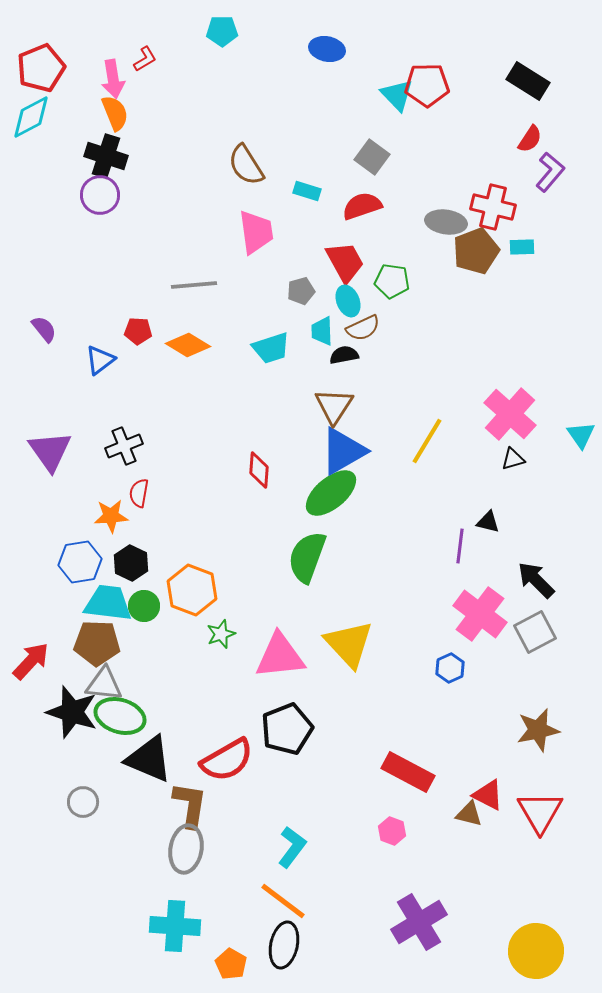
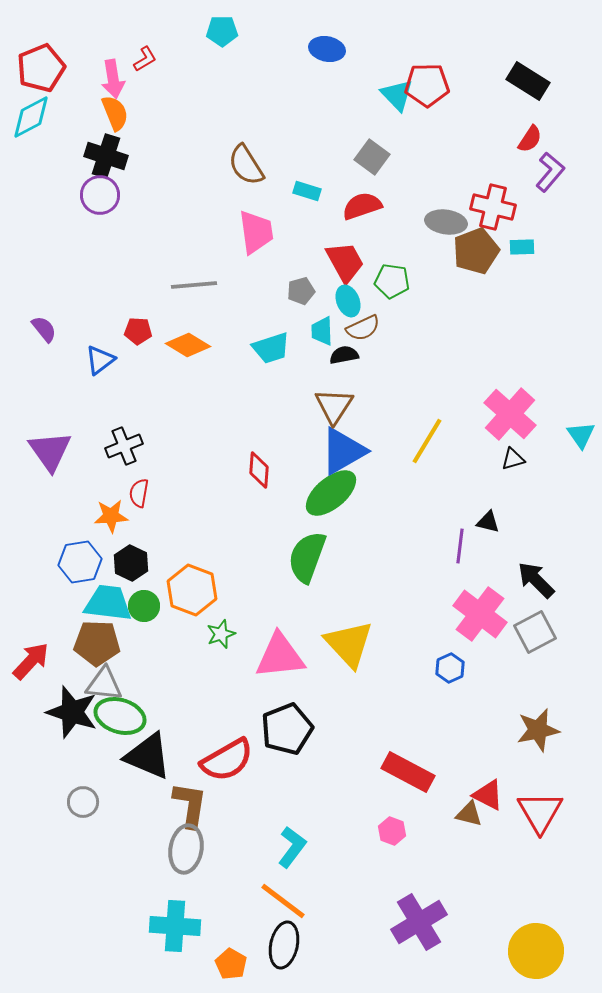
black triangle at (149, 759): moved 1 px left, 3 px up
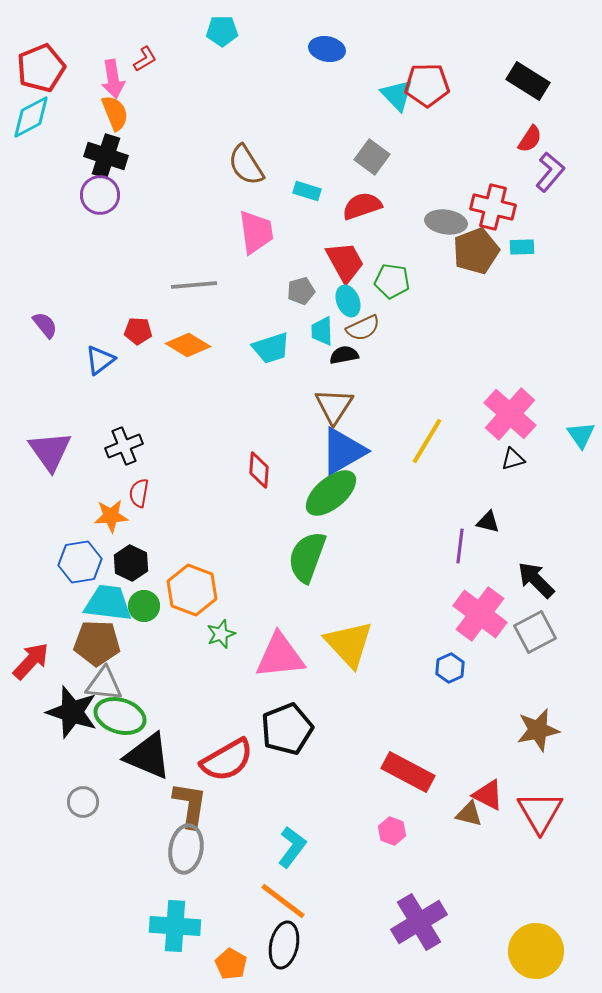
purple semicircle at (44, 329): moved 1 px right, 4 px up
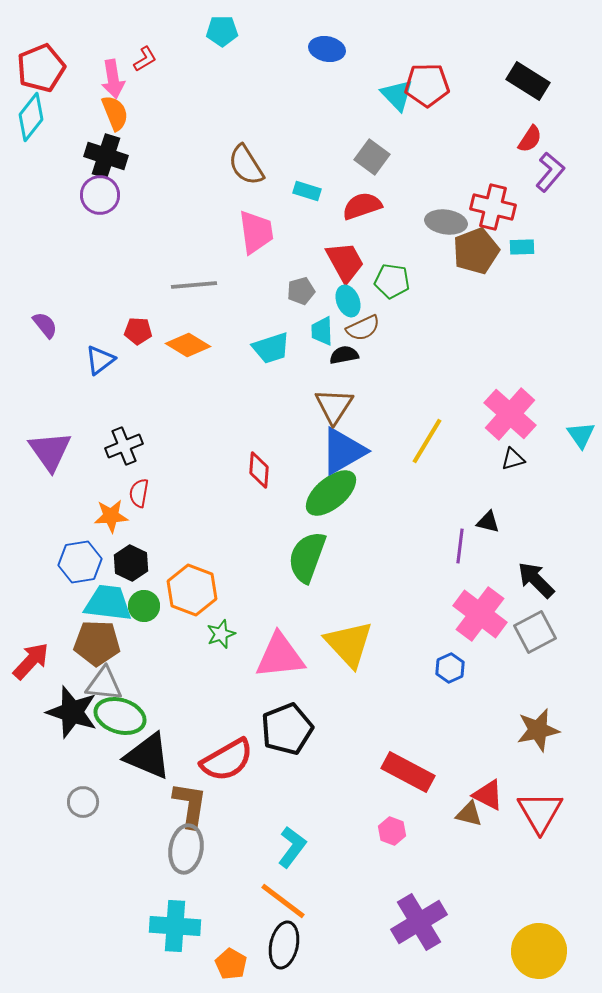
cyan diamond at (31, 117): rotated 24 degrees counterclockwise
yellow circle at (536, 951): moved 3 px right
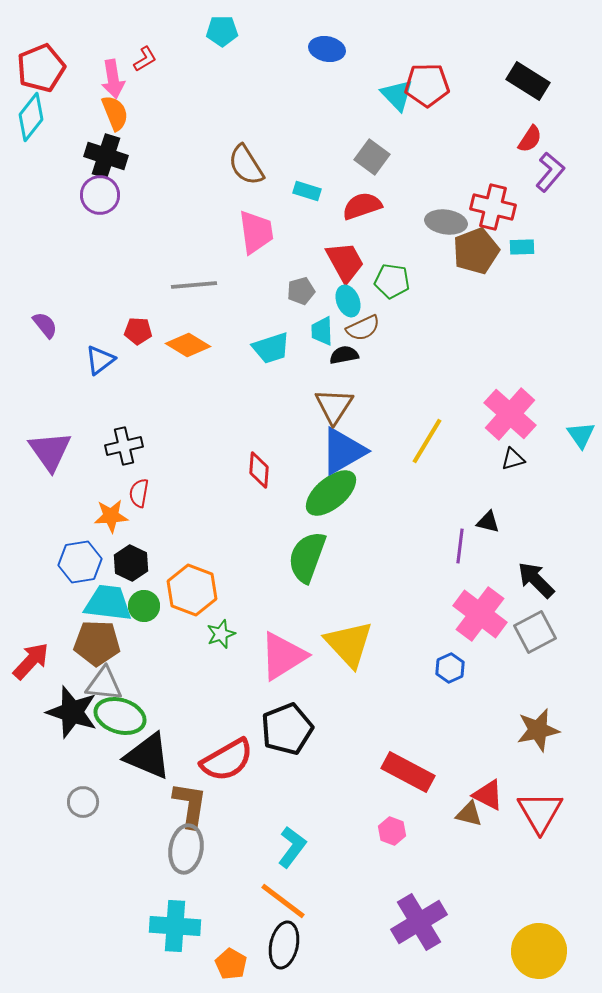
black cross at (124, 446): rotated 9 degrees clockwise
pink triangle at (280, 656): moved 3 px right; rotated 26 degrees counterclockwise
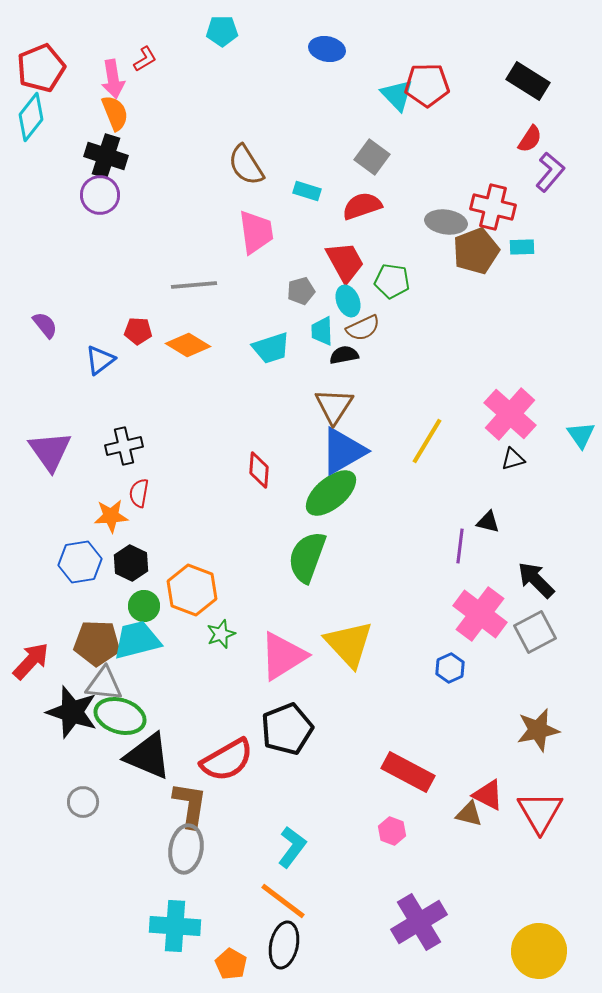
cyan trapezoid at (108, 603): moved 29 px right, 37 px down; rotated 21 degrees counterclockwise
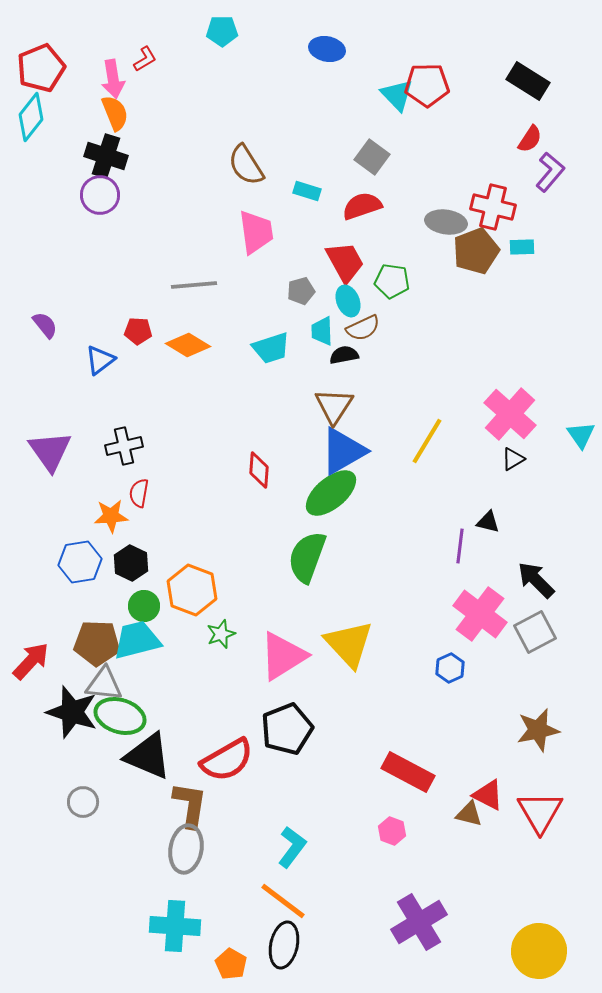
black triangle at (513, 459): rotated 15 degrees counterclockwise
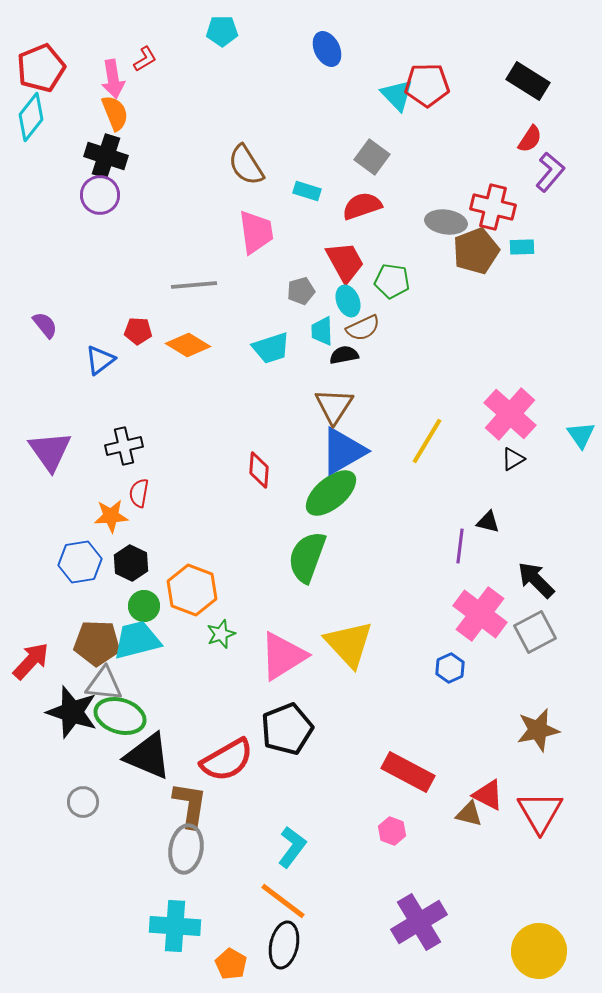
blue ellipse at (327, 49): rotated 52 degrees clockwise
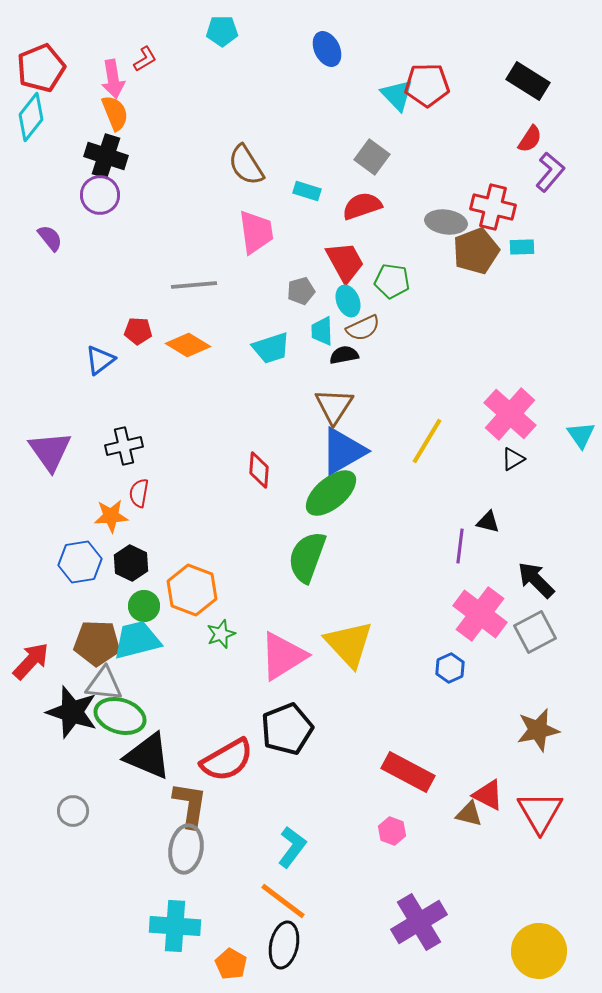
purple semicircle at (45, 325): moved 5 px right, 87 px up
gray circle at (83, 802): moved 10 px left, 9 px down
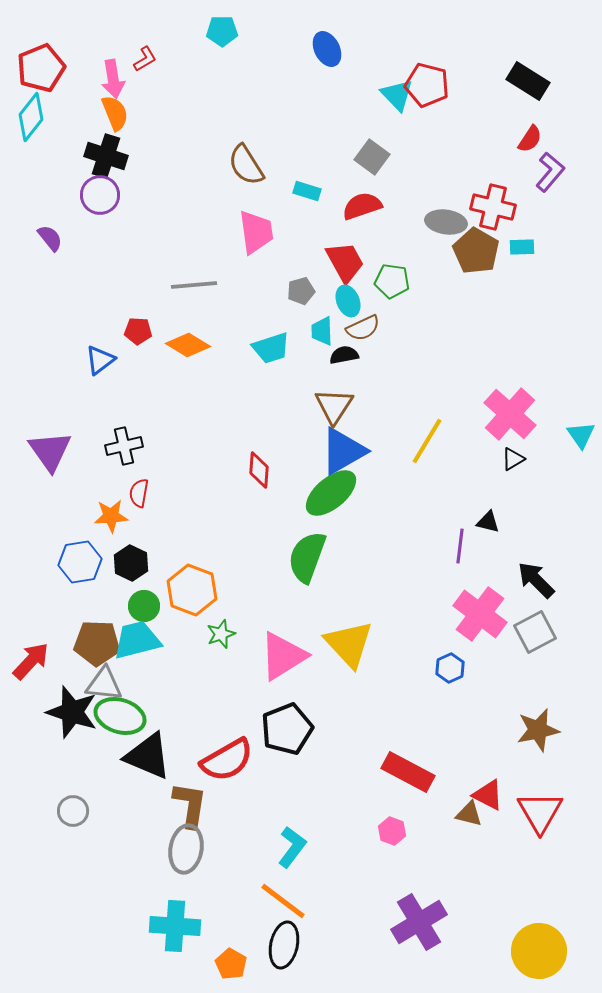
red pentagon at (427, 85): rotated 15 degrees clockwise
brown pentagon at (476, 251): rotated 21 degrees counterclockwise
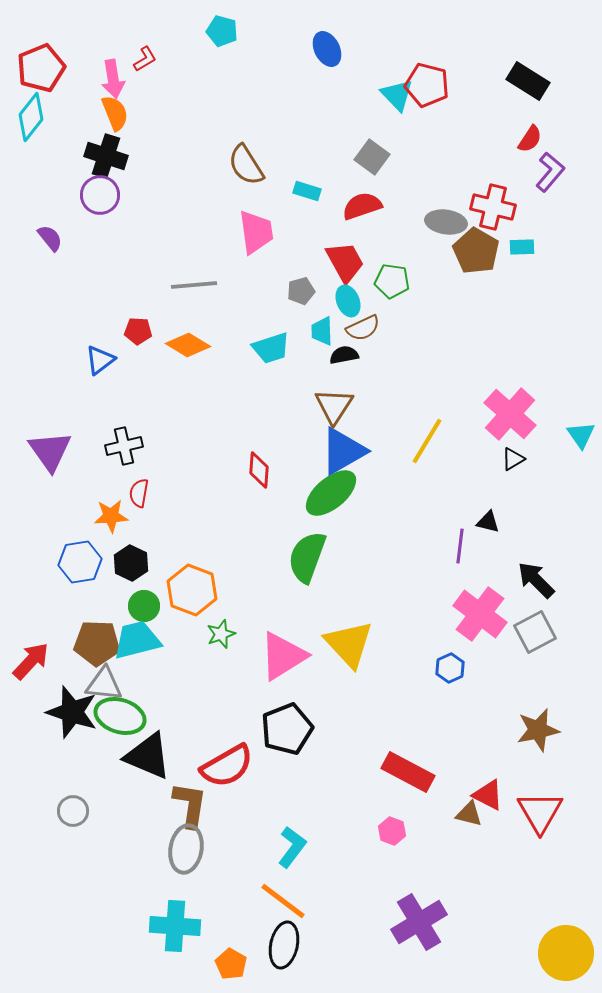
cyan pentagon at (222, 31): rotated 16 degrees clockwise
red semicircle at (227, 760): moved 6 px down
yellow circle at (539, 951): moved 27 px right, 2 px down
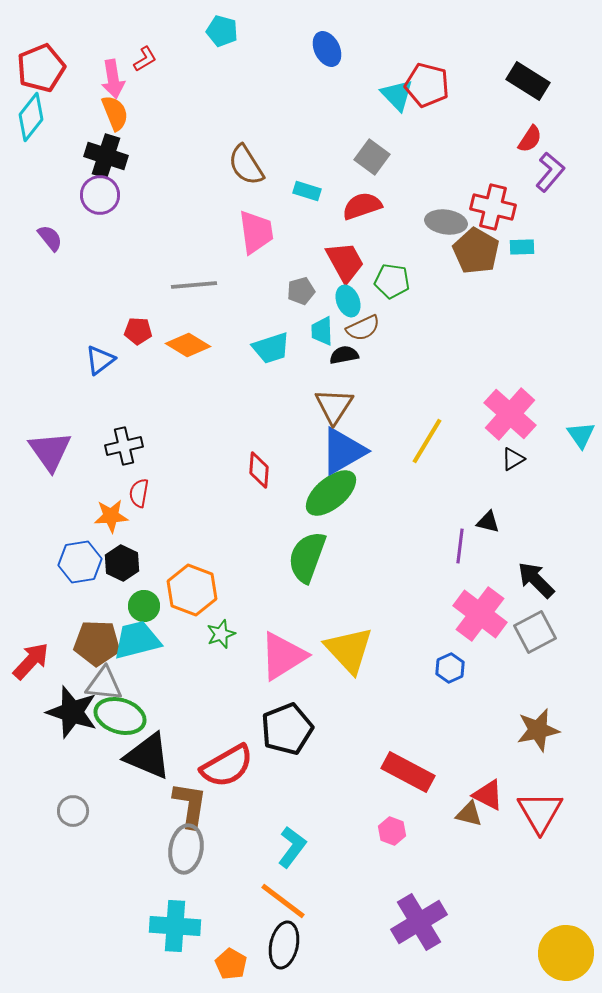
black hexagon at (131, 563): moved 9 px left
yellow triangle at (349, 644): moved 6 px down
